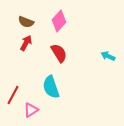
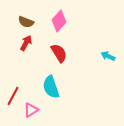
red line: moved 1 px down
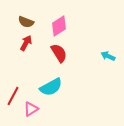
pink diamond: moved 5 px down; rotated 15 degrees clockwise
cyan semicircle: rotated 100 degrees counterclockwise
pink triangle: moved 1 px up
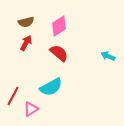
brown semicircle: rotated 35 degrees counterclockwise
red semicircle: rotated 18 degrees counterclockwise
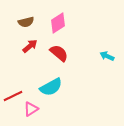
pink diamond: moved 1 px left, 3 px up
red arrow: moved 4 px right, 3 px down; rotated 21 degrees clockwise
cyan arrow: moved 1 px left
red line: rotated 36 degrees clockwise
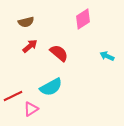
pink diamond: moved 25 px right, 4 px up
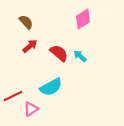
brown semicircle: rotated 119 degrees counterclockwise
cyan arrow: moved 27 px left; rotated 16 degrees clockwise
